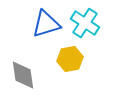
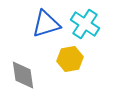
cyan cross: moved 1 px down
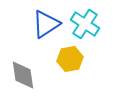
blue triangle: rotated 16 degrees counterclockwise
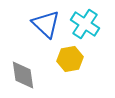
blue triangle: rotated 44 degrees counterclockwise
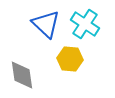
yellow hexagon: rotated 15 degrees clockwise
gray diamond: moved 1 px left
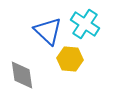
blue triangle: moved 2 px right, 7 px down
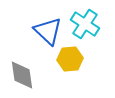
yellow hexagon: rotated 10 degrees counterclockwise
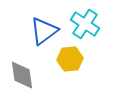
blue triangle: moved 4 px left; rotated 40 degrees clockwise
